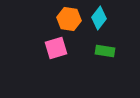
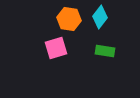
cyan diamond: moved 1 px right, 1 px up
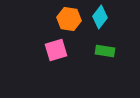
pink square: moved 2 px down
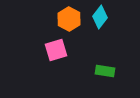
orange hexagon: rotated 20 degrees clockwise
green rectangle: moved 20 px down
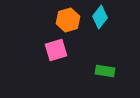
orange hexagon: moved 1 px left, 1 px down; rotated 15 degrees clockwise
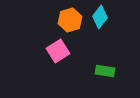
orange hexagon: moved 2 px right
pink square: moved 2 px right, 1 px down; rotated 15 degrees counterclockwise
